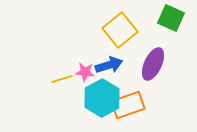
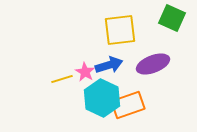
green square: moved 1 px right
yellow square: rotated 32 degrees clockwise
purple ellipse: rotated 44 degrees clockwise
pink star: rotated 24 degrees clockwise
cyan hexagon: rotated 6 degrees counterclockwise
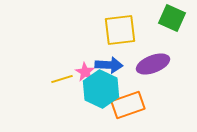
blue arrow: rotated 20 degrees clockwise
cyan hexagon: moved 1 px left, 9 px up
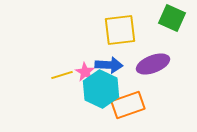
yellow line: moved 4 px up
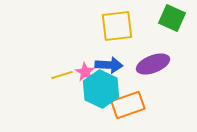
yellow square: moved 3 px left, 4 px up
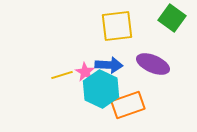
green square: rotated 12 degrees clockwise
purple ellipse: rotated 44 degrees clockwise
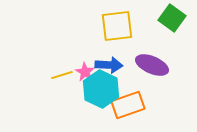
purple ellipse: moved 1 px left, 1 px down
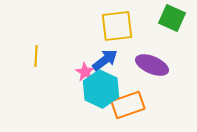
green square: rotated 12 degrees counterclockwise
blue arrow: moved 4 px left, 5 px up; rotated 40 degrees counterclockwise
yellow line: moved 26 px left, 19 px up; rotated 70 degrees counterclockwise
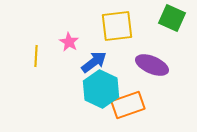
blue arrow: moved 11 px left, 2 px down
pink star: moved 16 px left, 30 px up
